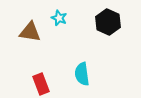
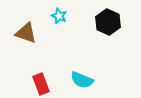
cyan star: moved 2 px up
brown triangle: moved 4 px left, 1 px down; rotated 10 degrees clockwise
cyan semicircle: moved 6 px down; rotated 60 degrees counterclockwise
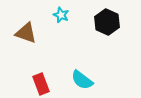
cyan star: moved 2 px right, 1 px up
black hexagon: moved 1 px left
cyan semicircle: rotated 15 degrees clockwise
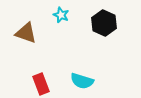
black hexagon: moved 3 px left, 1 px down
cyan semicircle: moved 1 px down; rotated 20 degrees counterclockwise
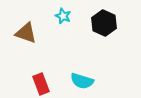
cyan star: moved 2 px right, 1 px down
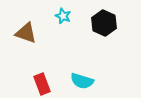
red rectangle: moved 1 px right
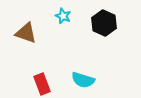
cyan semicircle: moved 1 px right, 1 px up
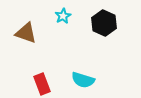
cyan star: rotated 21 degrees clockwise
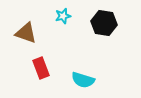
cyan star: rotated 14 degrees clockwise
black hexagon: rotated 15 degrees counterclockwise
red rectangle: moved 1 px left, 16 px up
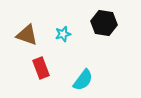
cyan star: moved 18 px down
brown triangle: moved 1 px right, 2 px down
cyan semicircle: rotated 70 degrees counterclockwise
